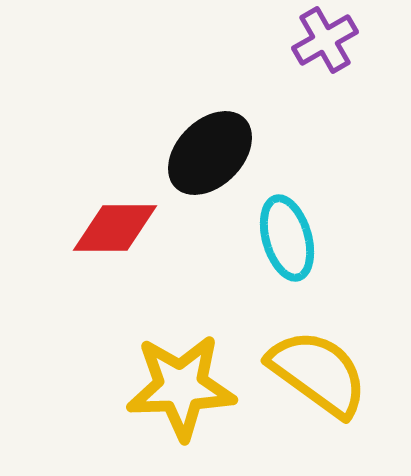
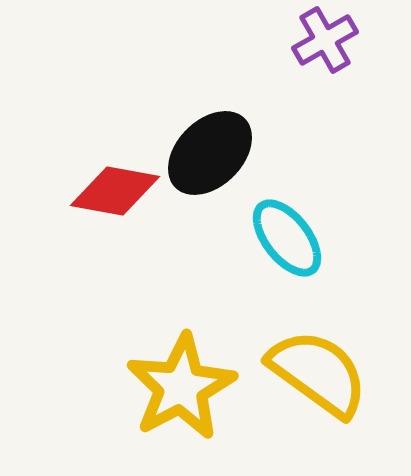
red diamond: moved 37 px up; rotated 10 degrees clockwise
cyan ellipse: rotated 22 degrees counterclockwise
yellow star: rotated 26 degrees counterclockwise
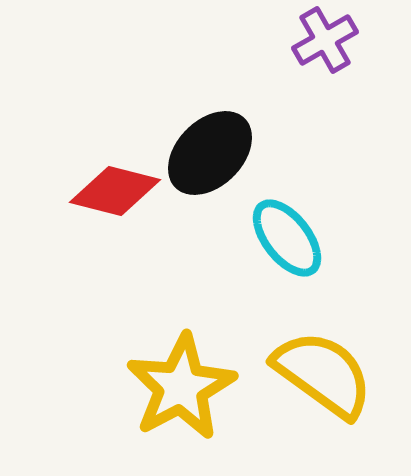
red diamond: rotated 4 degrees clockwise
yellow semicircle: moved 5 px right, 1 px down
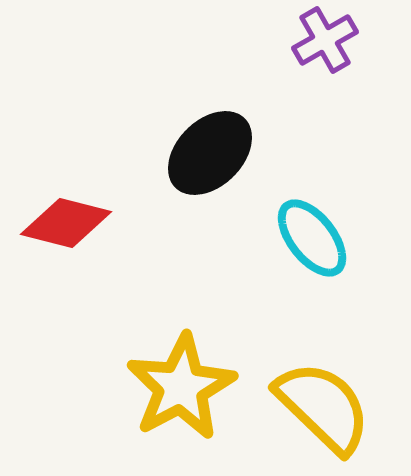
red diamond: moved 49 px left, 32 px down
cyan ellipse: moved 25 px right
yellow semicircle: moved 33 px down; rotated 8 degrees clockwise
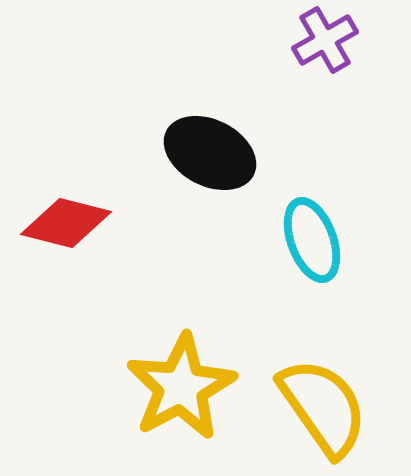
black ellipse: rotated 72 degrees clockwise
cyan ellipse: moved 2 px down; rotated 18 degrees clockwise
yellow semicircle: rotated 11 degrees clockwise
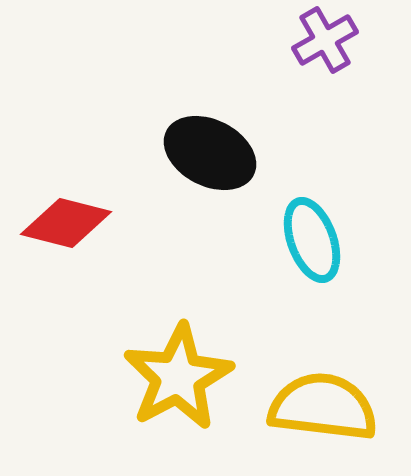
yellow star: moved 3 px left, 10 px up
yellow semicircle: rotated 48 degrees counterclockwise
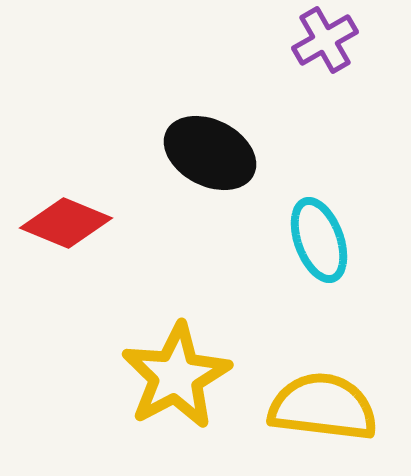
red diamond: rotated 8 degrees clockwise
cyan ellipse: moved 7 px right
yellow star: moved 2 px left, 1 px up
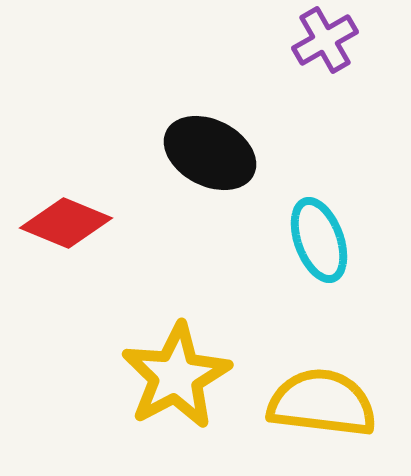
yellow semicircle: moved 1 px left, 4 px up
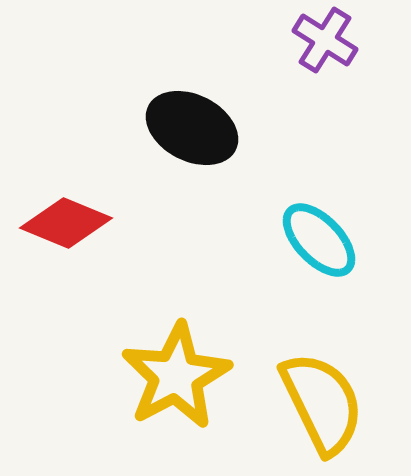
purple cross: rotated 28 degrees counterclockwise
black ellipse: moved 18 px left, 25 px up
cyan ellipse: rotated 24 degrees counterclockwise
yellow semicircle: rotated 57 degrees clockwise
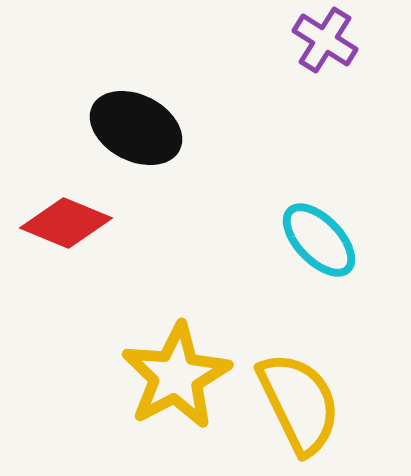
black ellipse: moved 56 px left
yellow semicircle: moved 23 px left
